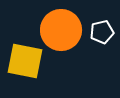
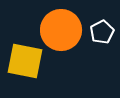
white pentagon: rotated 15 degrees counterclockwise
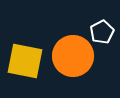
orange circle: moved 12 px right, 26 px down
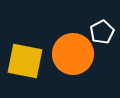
orange circle: moved 2 px up
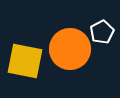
orange circle: moved 3 px left, 5 px up
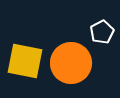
orange circle: moved 1 px right, 14 px down
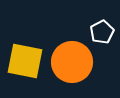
orange circle: moved 1 px right, 1 px up
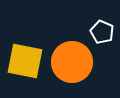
white pentagon: rotated 20 degrees counterclockwise
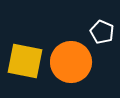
orange circle: moved 1 px left
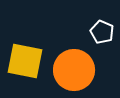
orange circle: moved 3 px right, 8 px down
